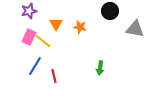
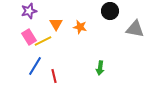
pink rectangle: rotated 56 degrees counterclockwise
yellow line: rotated 66 degrees counterclockwise
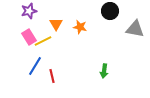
green arrow: moved 4 px right, 3 px down
red line: moved 2 px left
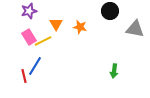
green arrow: moved 10 px right
red line: moved 28 px left
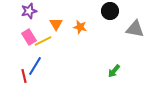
green arrow: rotated 32 degrees clockwise
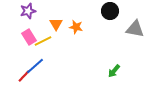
purple star: moved 1 px left
orange star: moved 4 px left
blue line: rotated 18 degrees clockwise
red line: rotated 56 degrees clockwise
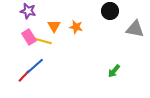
purple star: rotated 28 degrees clockwise
orange triangle: moved 2 px left, 2 px down
yellow line: rotated 42 degrees clockwise
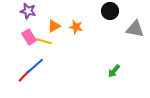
orange triangle: rotated 32 degrees clockwise
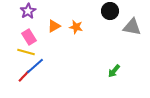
purple star: rotated 28 degrees clockwise
gray triangle: moved 3 px left, 2 px up
yellow line: moved 17 px left, 11 px down
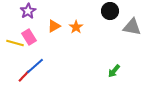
orange star: rotated 24 degrees clockwise
yellow line: moved 11 px left, 9 px up
